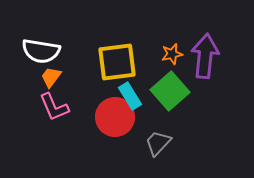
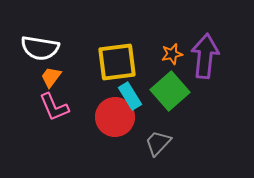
white semicircle: moved 1 px left, 3 px up
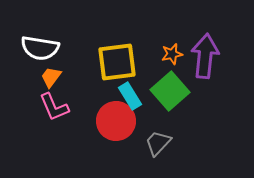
red circle: moved 1 px right, 4 px down
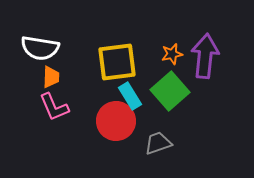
orange trapezoid: rotated 145 degrees clockwise
gray trapezoid: rotated 28 degrees clockwise
